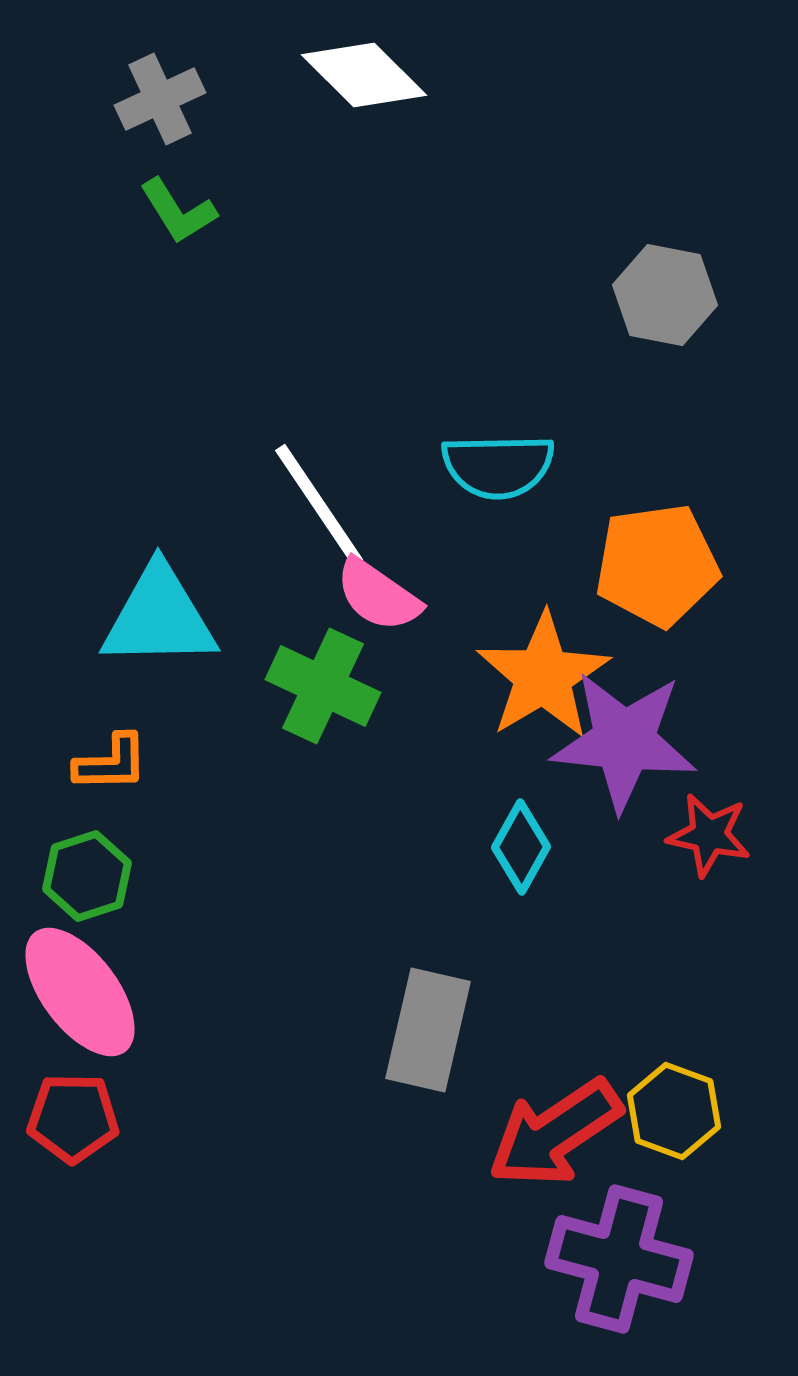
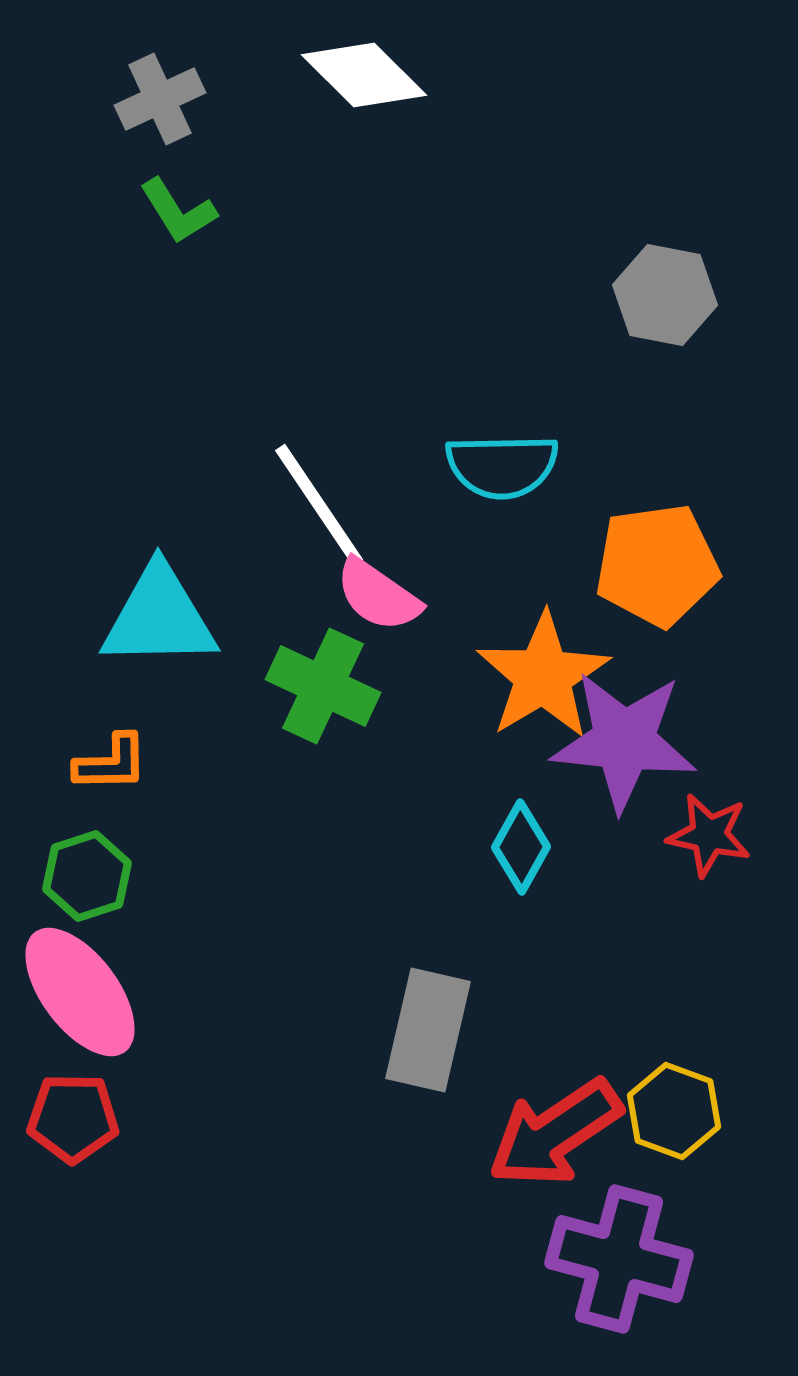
cyan semicircle: moved 4 px right
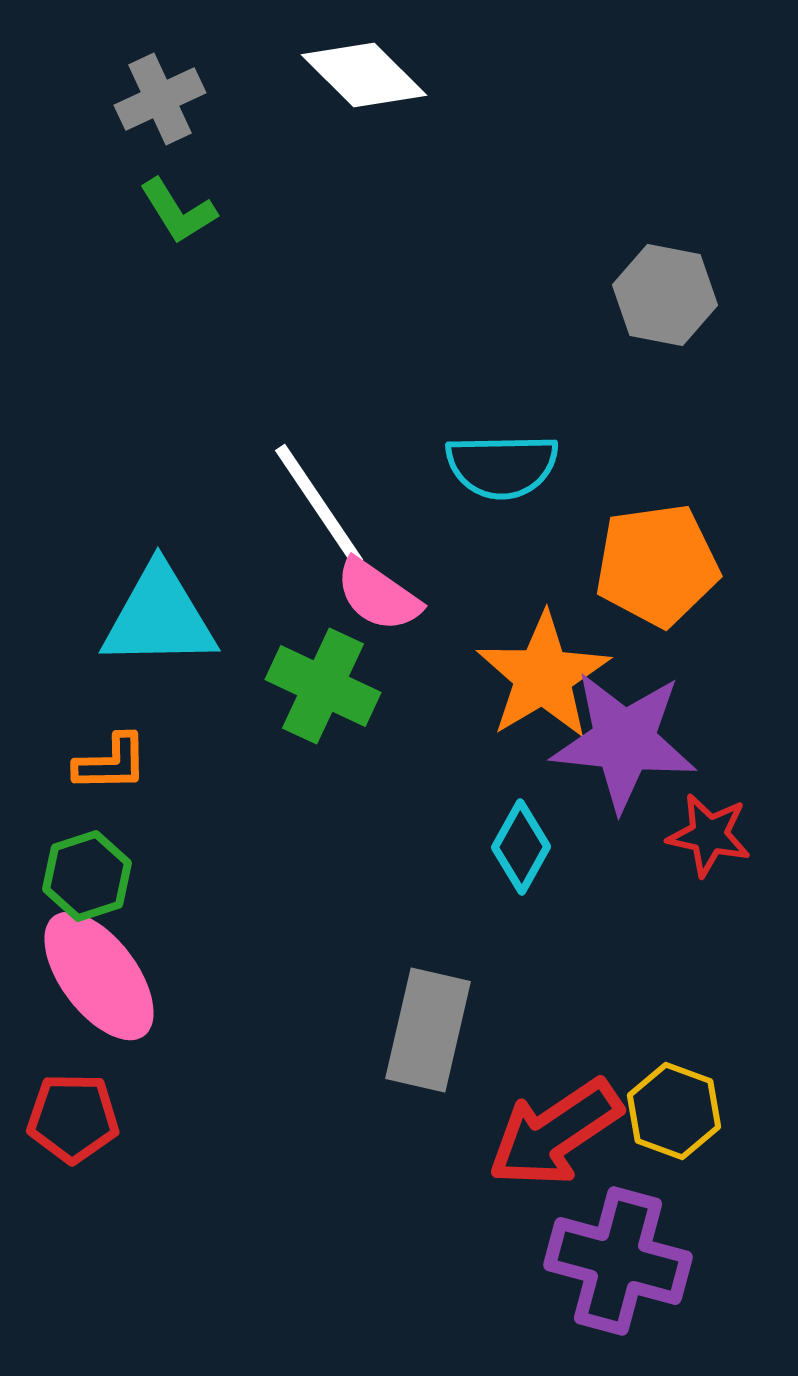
pink ellipse: moved 19 px right, 16 px up
purple cross: moved 1 px left, 2 px down
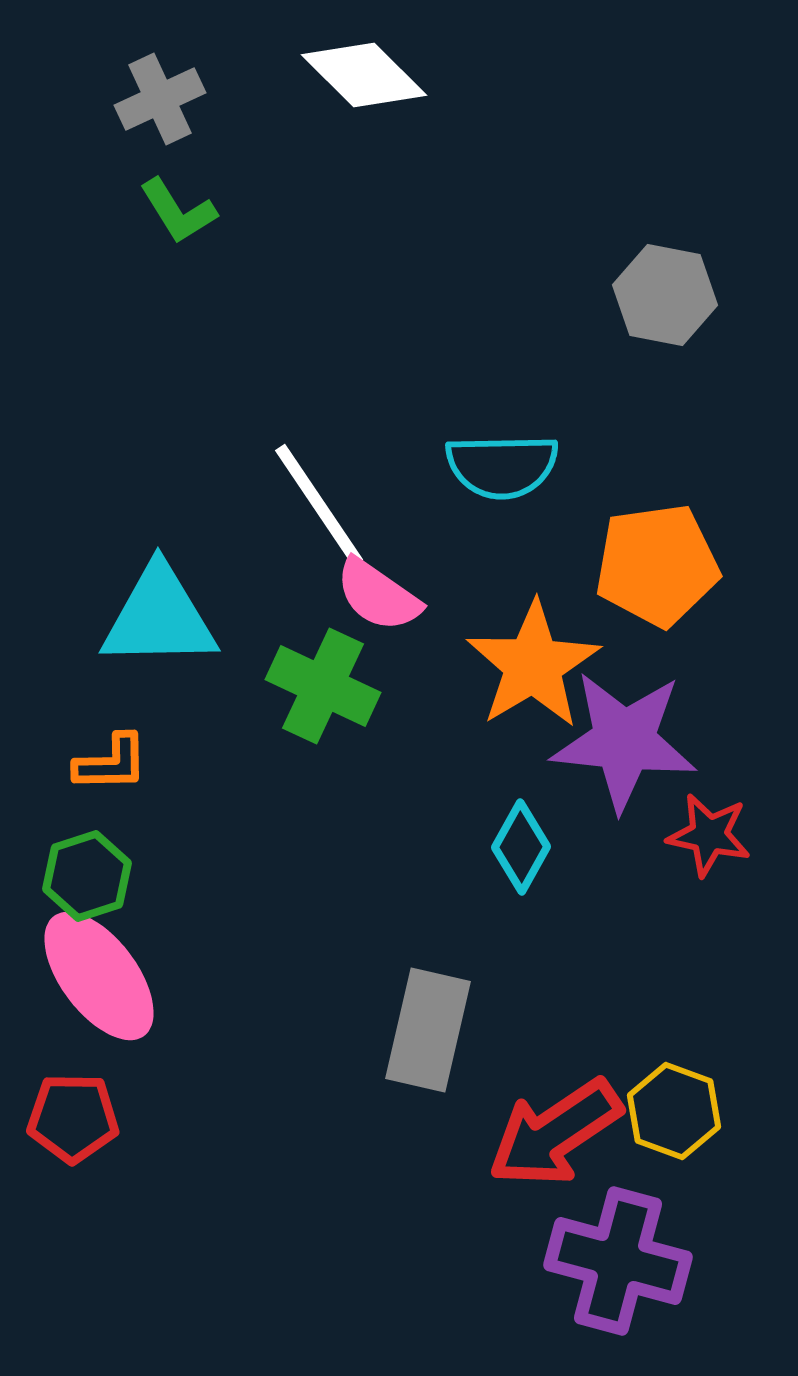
orange star: moved 10 px left, 11 px up
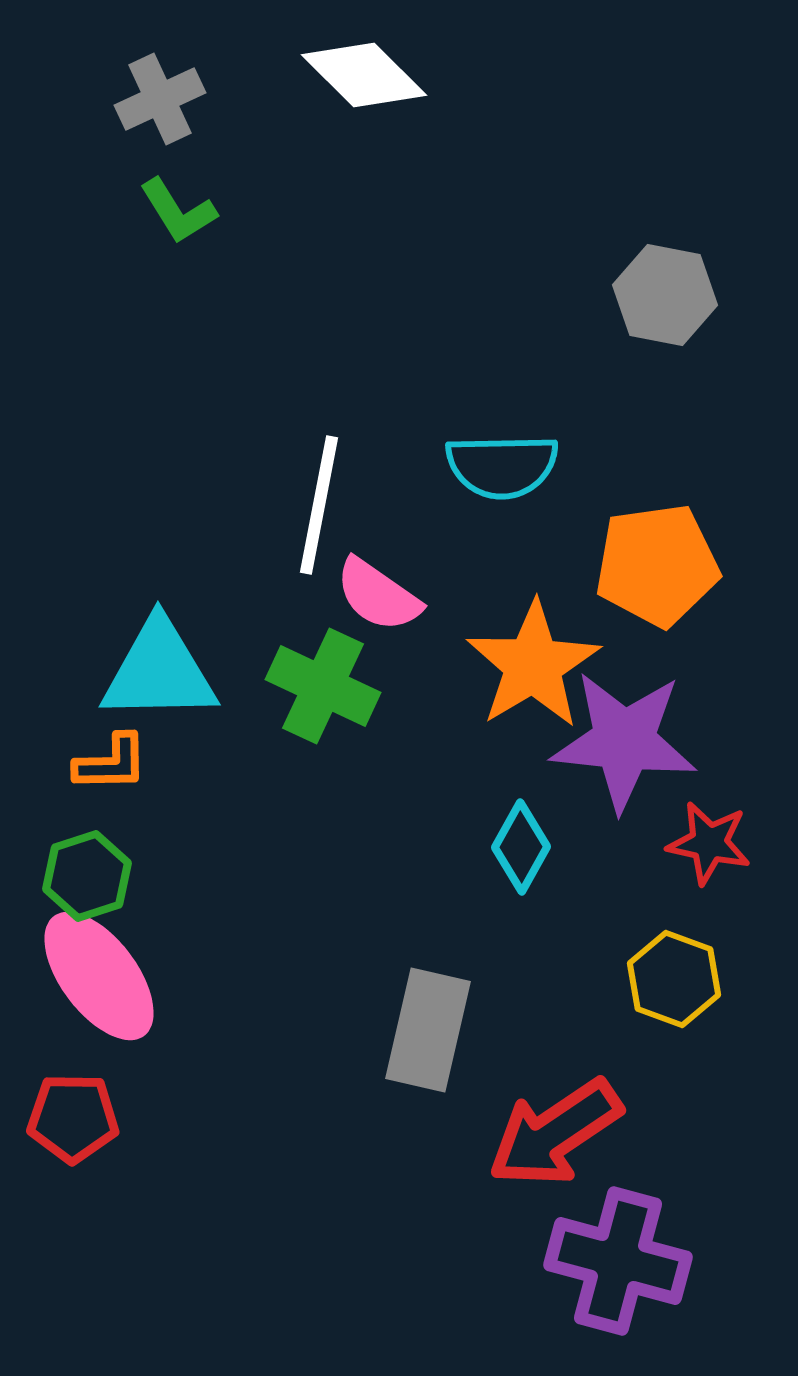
white line: rotated 45 degrees clockwise
cyan triangle: moved 54 px down
red star: moved 8 px down
yellow hexagon: moved 132 px up
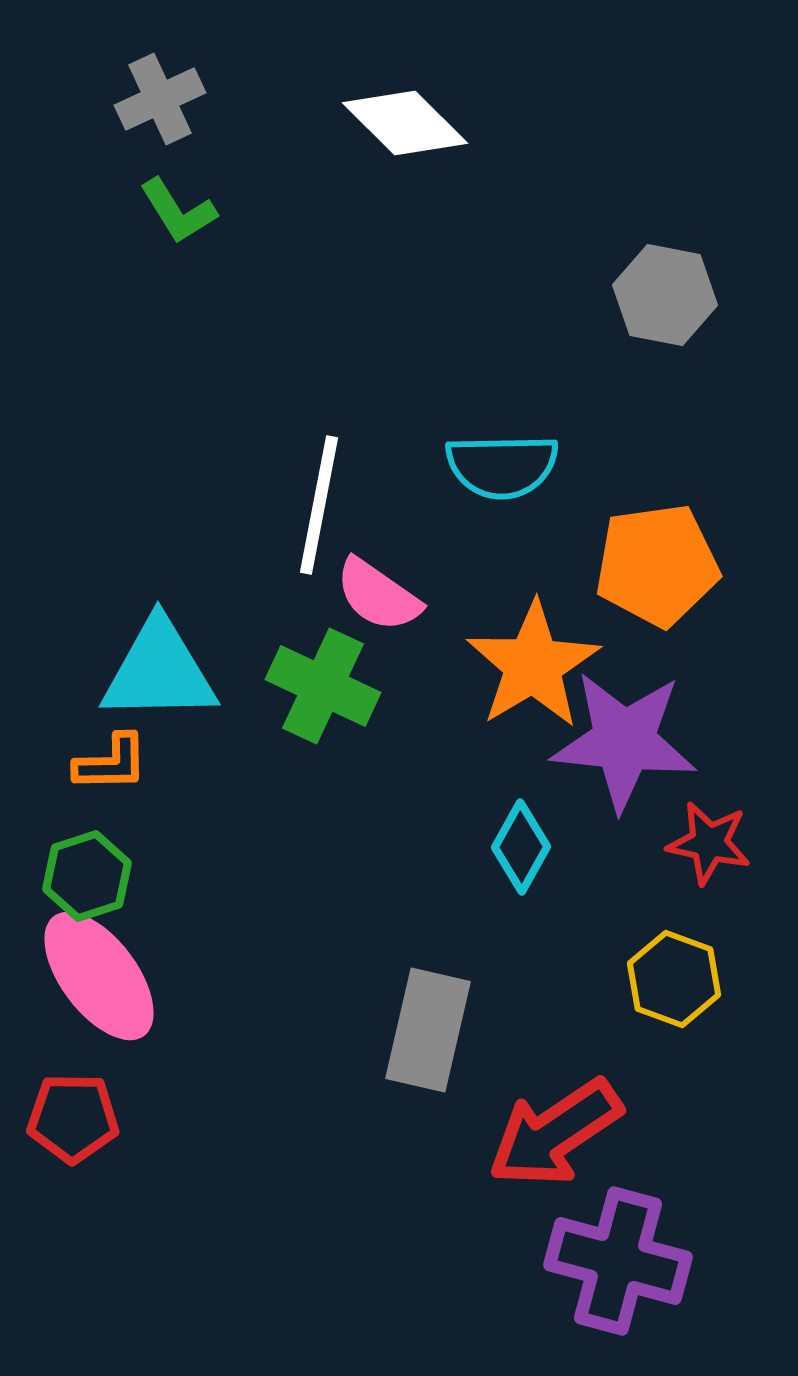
white diamond: moved 41 px right, 48 px down
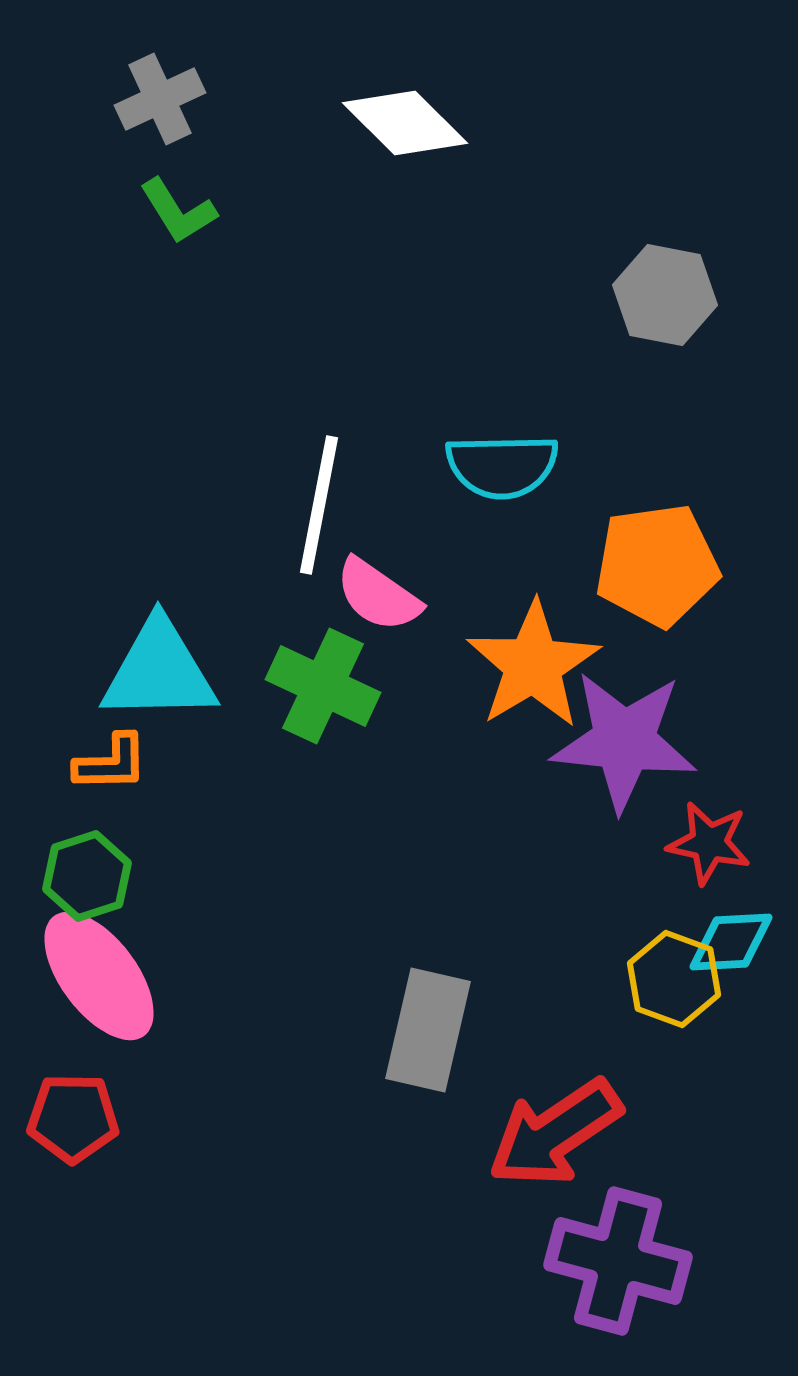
cyan diamond: moved 210 px right, 95 px down; rotated 58 degrees clockwise
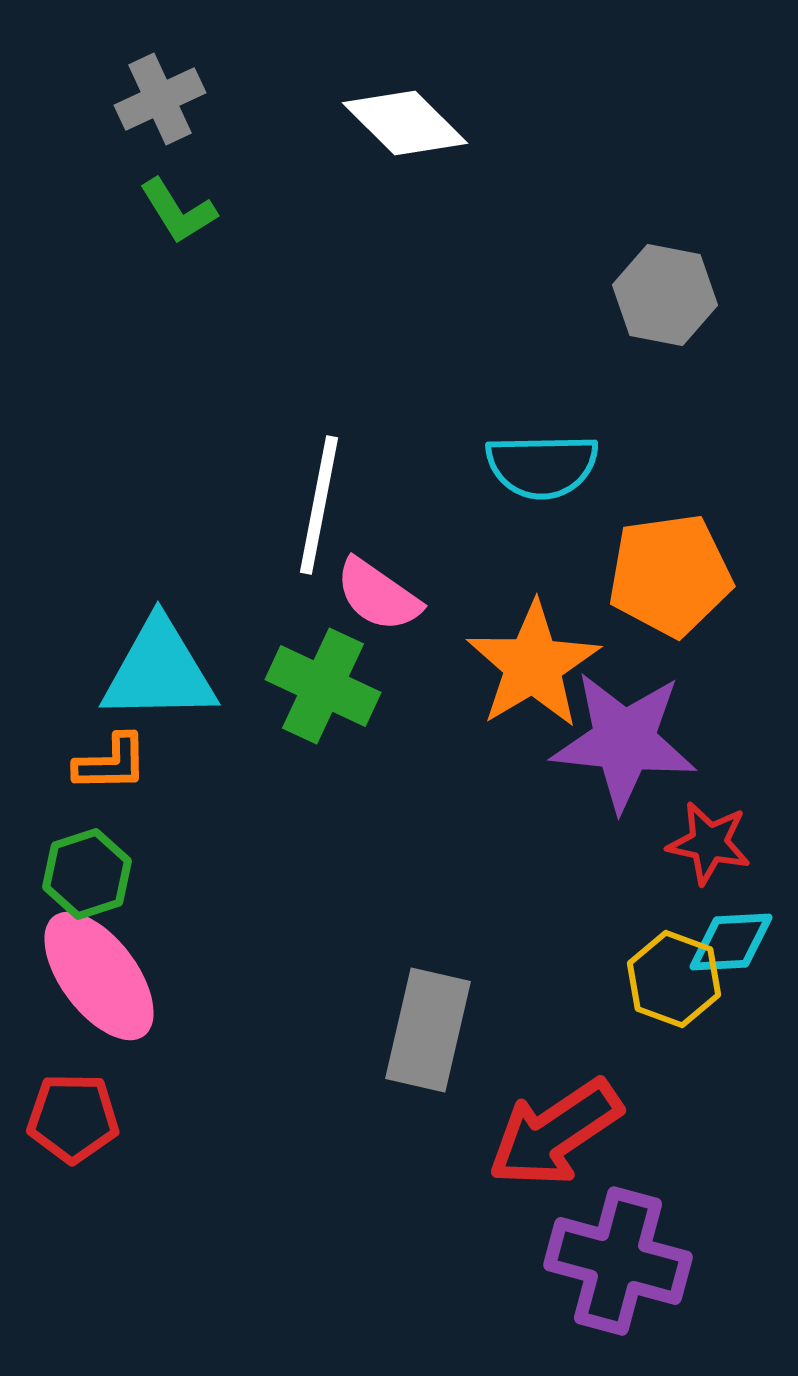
cyan semicircle: moved 40 px right
orange pentagon: moved 13 px right, 10 px down
green hexagon: moved 2 px up
